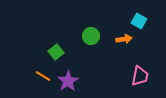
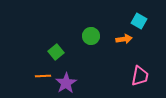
orange line: rotated 35 degrees counterclockwise
purple star: moved 2 px left, 2 px down
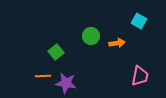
orange arrow: moved 7 px left, 4 px down
purple star: rotated 30 degrees counterclockwise
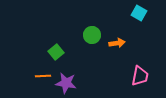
cyan square: moved 8 px up
green circle: moved 1 px right, 1 px up
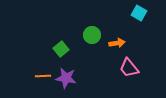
green square: moved 5 px right, 3 px up
pink trapezoid: moved 11 px left, 8 px up; rotated 130 degrees clockwise
purple star: moved 5 px up
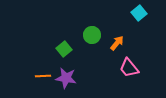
cyan square: rotated 21 degrees clockwise
orange arrow: rotated 42 degrees counterclockwise
green square: moved 3 px right
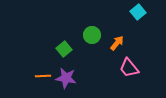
cyan square: moved 1 px left, 1 px up
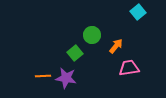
orange arrow: moved 1 px left, 3 px down
green square: moved 11 px right, 4 px down
pink trapezoid: rotated 120 degrees clockwise
